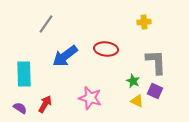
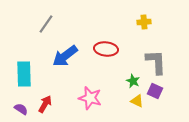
purple semicircle: moved 1 px right, 1 px down
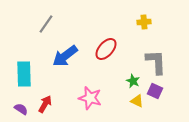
red ellipse: rotated 55 degrees counterclockwise
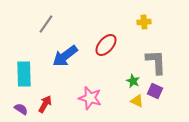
red ellipse: moved 4 px up
